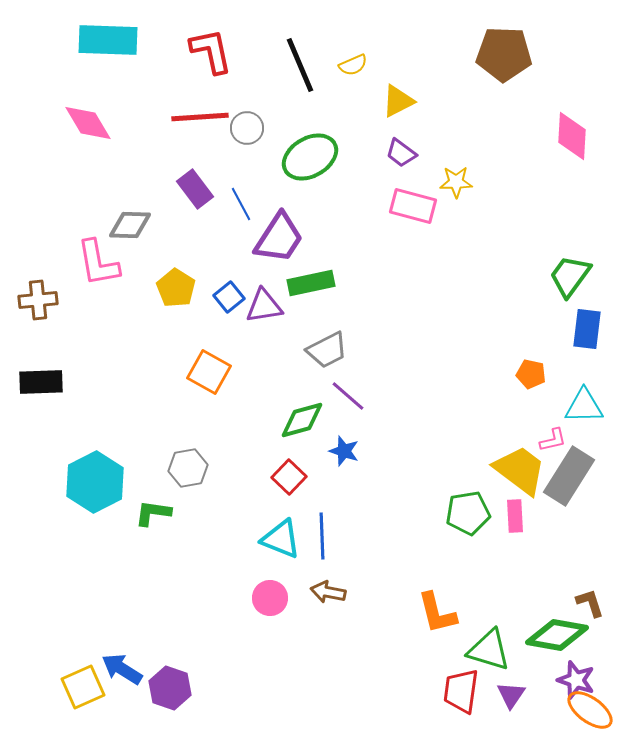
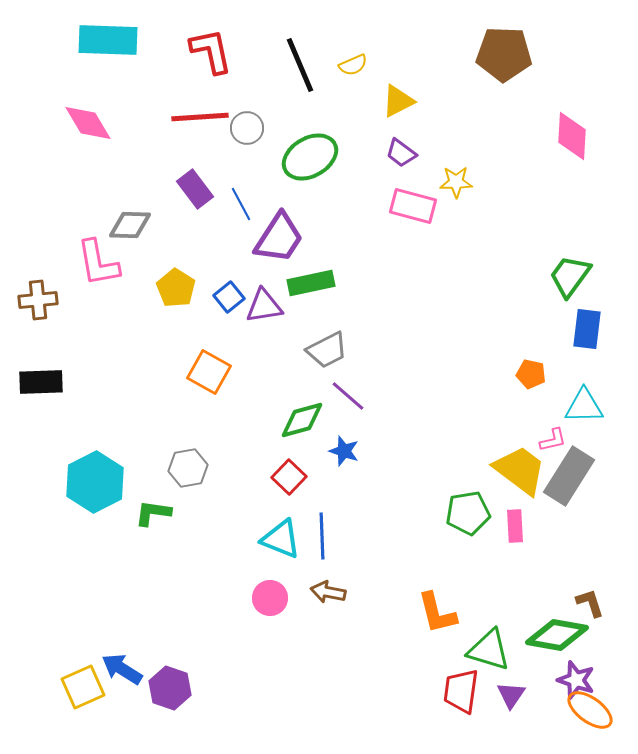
pink rectangle at (515, 516): moved 10 px down
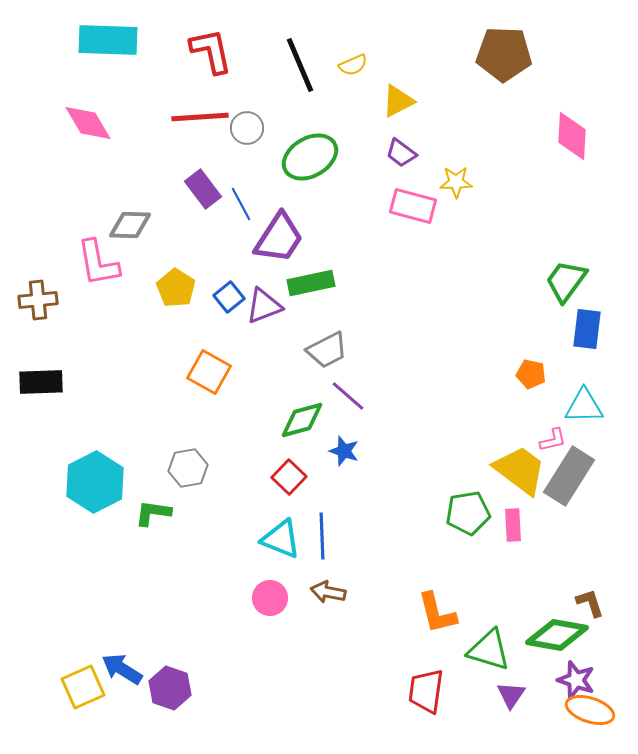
purple rectangle at (195, 189): moved 8 px right
green trapezoid at (570, 276): moved 4 px left, 5 px down
purple triangle at (264, 306): rotated 12 degrees counterclockwise
pink rectangle at (515, 526): moved 2 px left, 1 px up
red trapezoid at (461, 691): moved 35 px left
orange ellipse at (590, 710): rotated 18 degrees counterclockwise
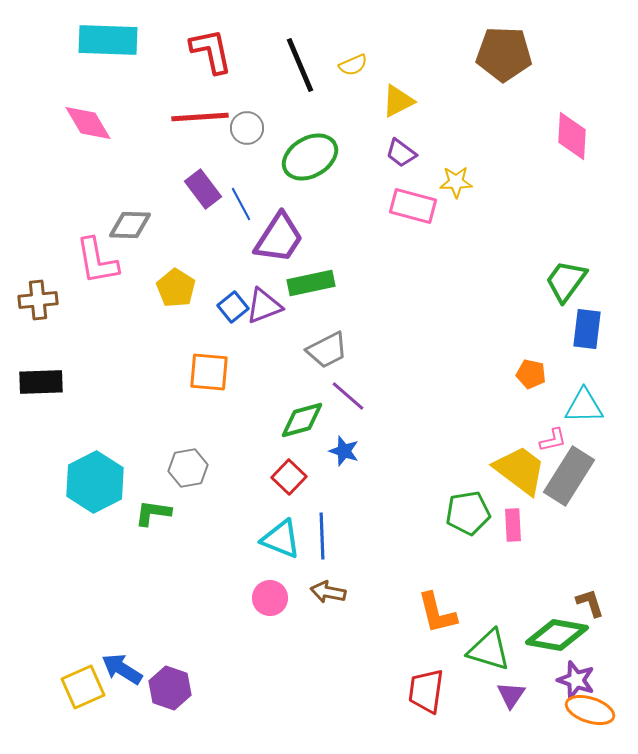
pink L-shape at (98, 263): moved 1 px left, 2 px up
blue square at (229, 297): moved 4 px right, 10 px down
orange square at (209, 372): rotated 24 degrees counterclockwise
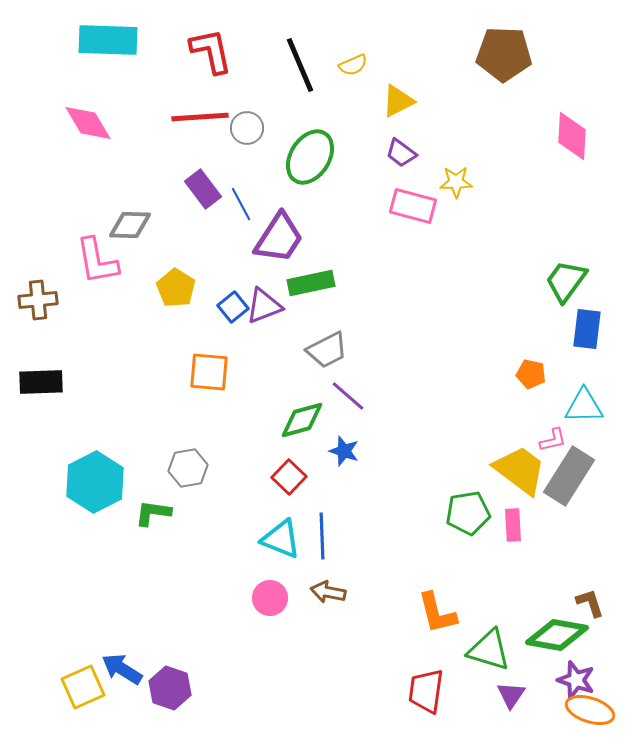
green ellipse at (310, 157): rotated 28 degrees counterclockwise
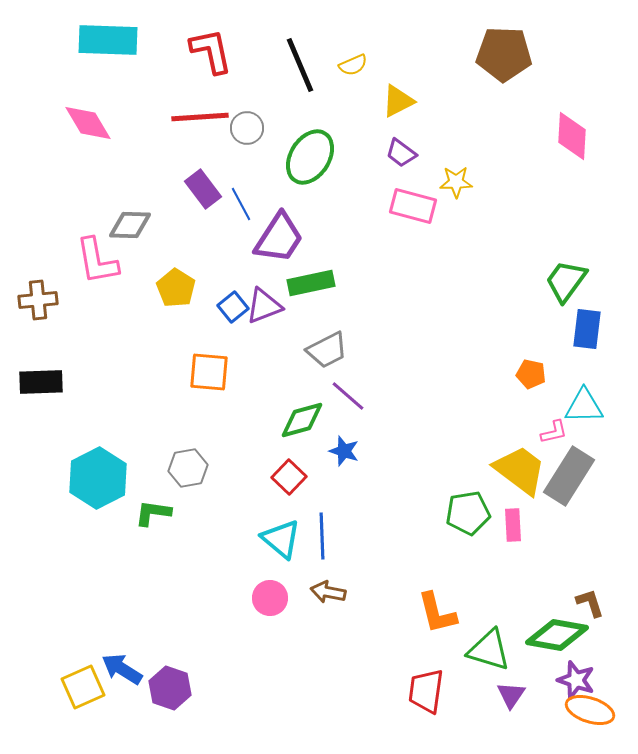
pink L-shape at (553, 440): moved 1 px right, 8 px up
cyan hexagon at (95, 482): moved 3 px right, 4 px up
cyan triangle at (281, 539): rotated 18 degrees clockwise
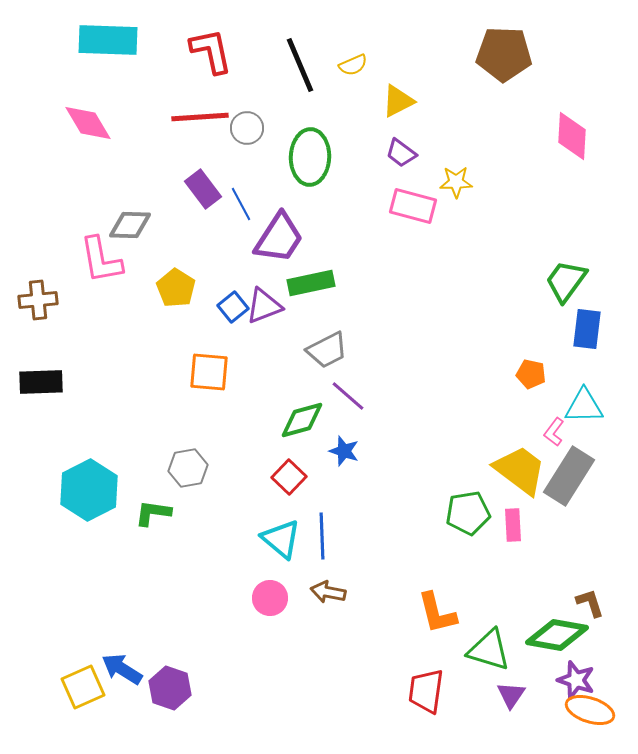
green ellipse at (310, 157): rotated 30 degrees counterclockwise
pink L-shape at (97, 261): moved 4 px right, 1 px up
pink L-shape at (554, 432): rotated 140 degrees clockwise
cyan hexagon at (98, 478): moved 9 px left, 12 px down
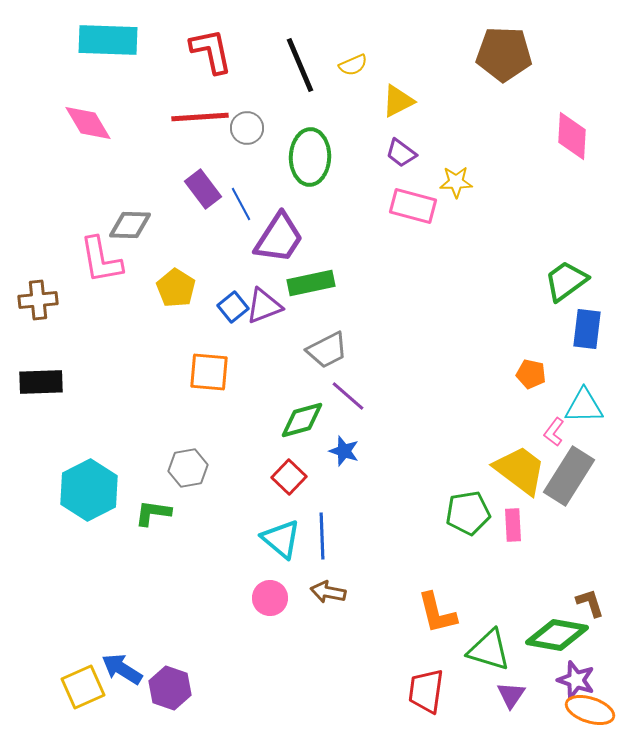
green trapezoid at (566, 281): rotated 18 degrees clockwise
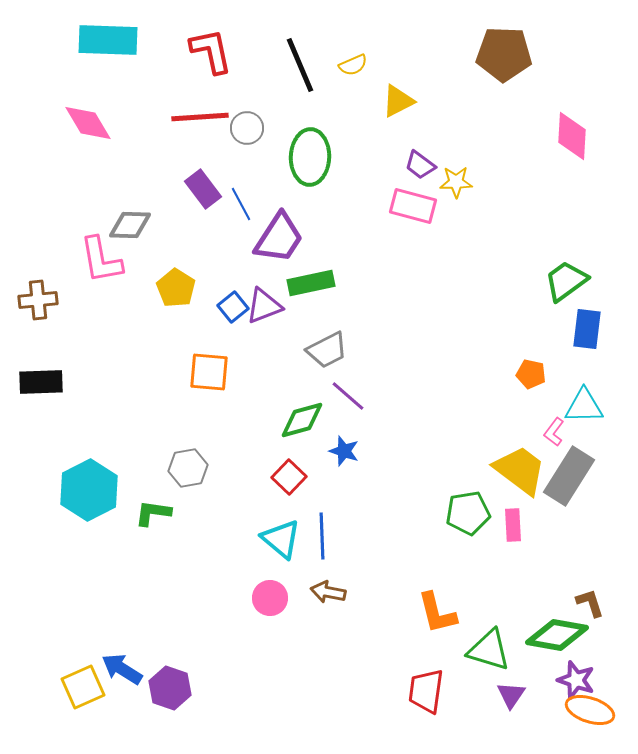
purple trapezoid at (401, 153): moved 19 px right, 12 px down
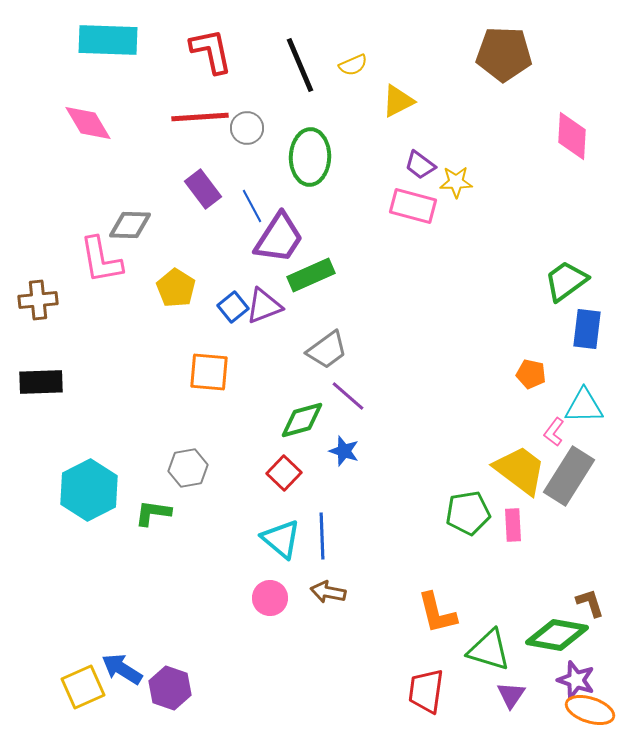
blue line at (241, 204): moved 11 px right, 2 px down
green rectangle at (311, 283): moved 8 px up; rotated 12 degrees counterclockwise
gray trapezoid at (327, 350): rotated 9 degrees counterclockwise
red square at (289, 477): moved 5 px left, 4 px up
